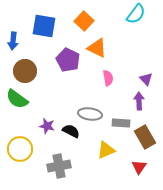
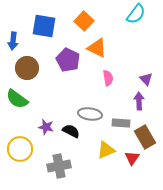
brown circle: moved 2 px right, 3 px up
purple star: moved 1 px left, 1 px down
red triangle: moved 7 px left, 9 px up
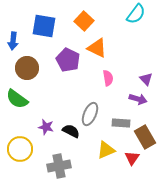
purple arrow: moved 1 px left, 2 px up; rotated 108 degrees clockwise
gray ellipse: rotated 75 degrees counterclockwise
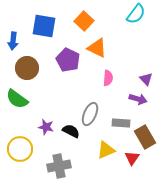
pink semicircle: rotated 14 degrees clockwise
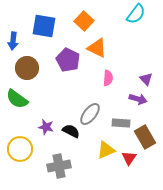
gray ellipse: rotated 15 degrees clockwise
red triangle: moved 3 px left
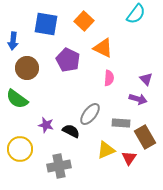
blue square: moved 2 px right, 2 px up
orange triangle: moved 6 px right
pink semicircle: moved 1 px right
purple star: moved 2 px up
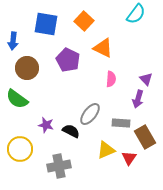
pink semicircle: moved 2 px right, 1 px down
purple arrow: rotated 90 degrees clockwise
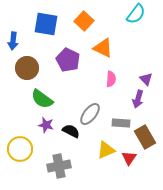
green semicircle: moved 25 px right
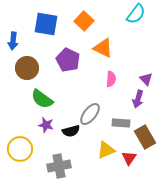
black semicircle: rotated 138 degrees clockwise
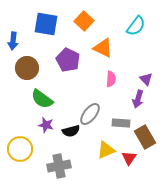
cyan semicircle: moved 12 px down
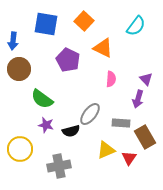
brown circle: moved 8 px left, 1 px down
